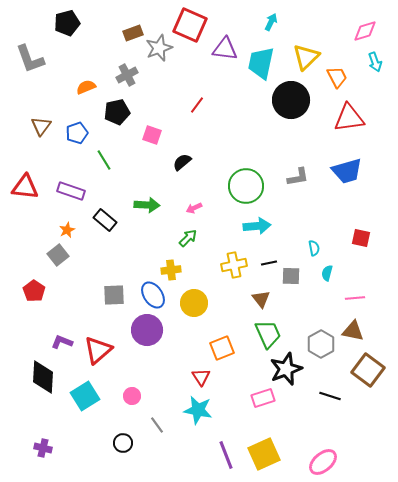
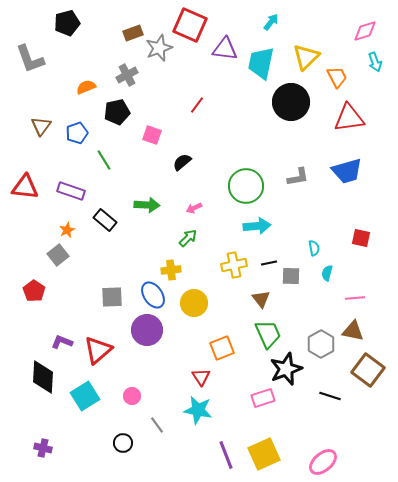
cyan arrow at (271, 22): rotated 12 degrees clockwise
black circle at (291, 100): moved 2 px down
gray square at (114, 295): moved 2 px left, 2 px down
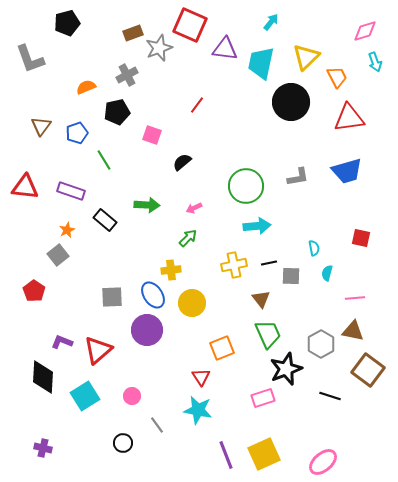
yellow circle at (194, 303): moved 2 px left
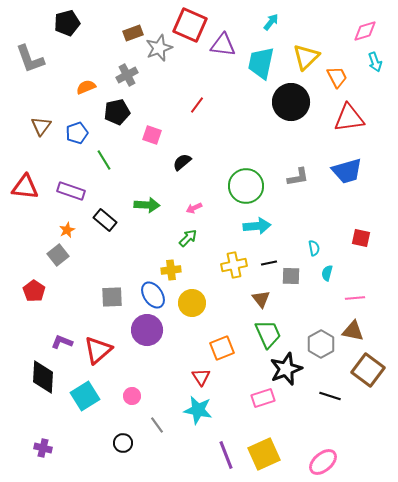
purple triangle at (225, 49): moved 2 px left, 4 px up
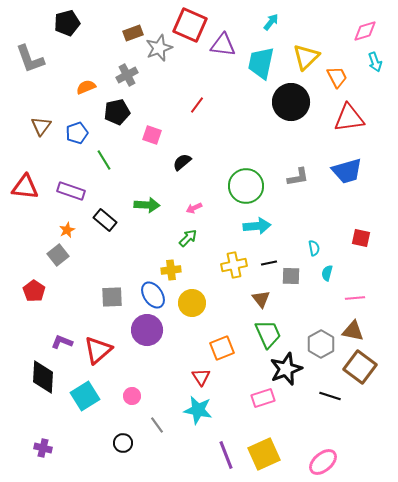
brown square at (368, 370): moved 8 px left, 3 px up
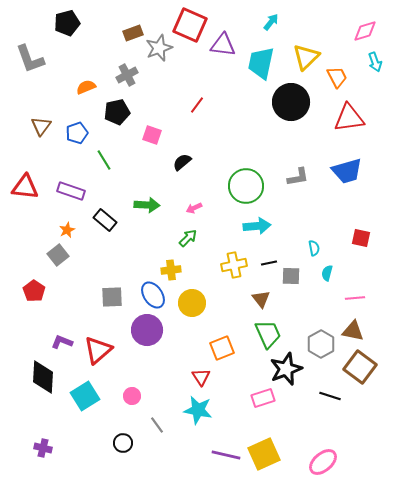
purple line at (226, 455): rotated 56 degrees counterclockwise
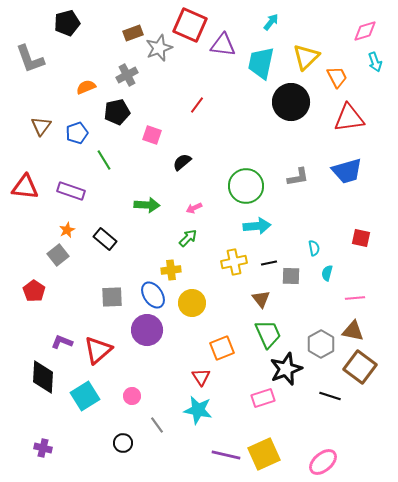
black rectangle at (105, 220): moved 19 px down
yellow cross at (234, 265): moved 3 px up
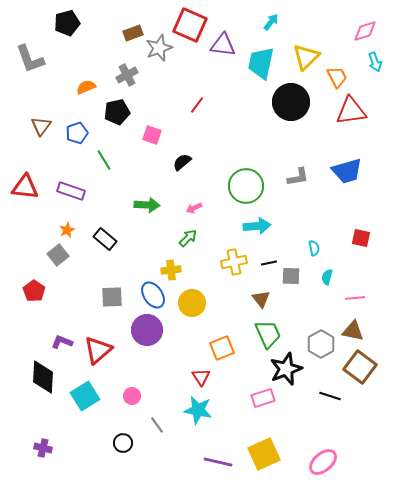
red triangle at (349, 118): moved 2 px right, 7 px up
cyan semicircle at (327, 273): moved 4 px down
purple line at (226, 455): moved 8 px left, 7 px down
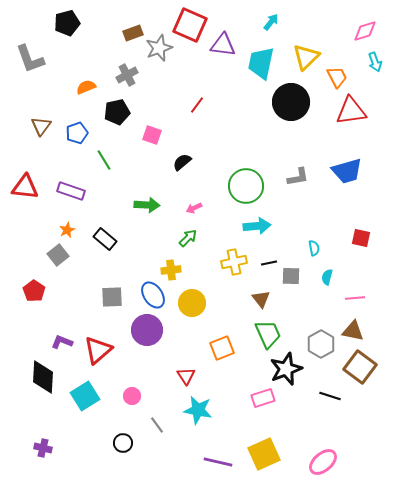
red triangle at (201, 377): moved 15 px left, 1 px up
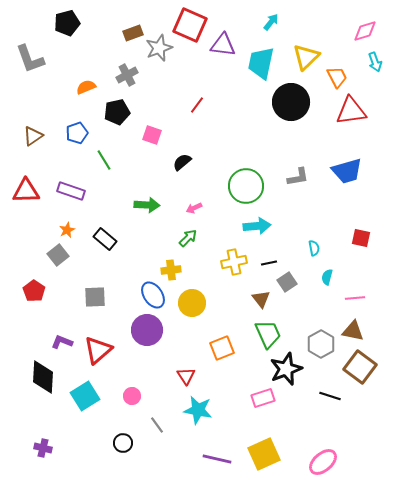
brown triangle at (41, 126): moved 8 px left, 10 px down; rotated 20 degrees clockwise
red triangle at (25, 187): moved 1 px right, 4 px down; rotated 8 degrees counterclockwise
gray square at (291, 276): moved 4 px left, 6 px down; rotated 36 degrees counterclockwise
gray square at (112, 297): moved 17 px left
purple line at (218, 462): moved 1 px left, 3 px up
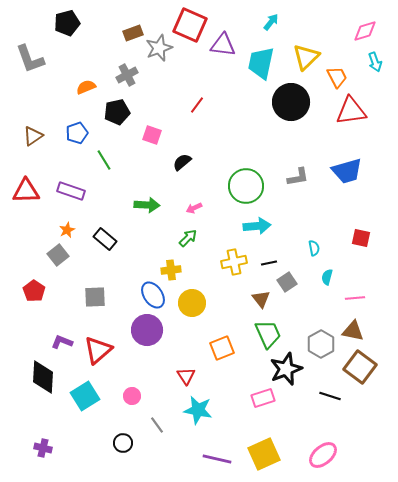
pink ellipse at (323, 462): moved 7 px up
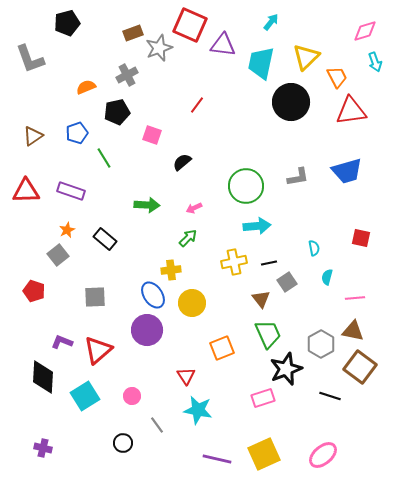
green line at (104, 160): moved 2 px up
red pentagon at (34, 291): rotated 15 degrees counterclockwise
